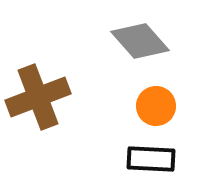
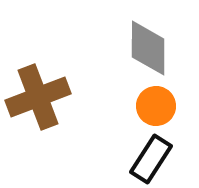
gray diamond: moved 8 px right, 7 px down; rotated 42 degrees clockwise
black rectangle: rotated 60 degrees counterclockwise
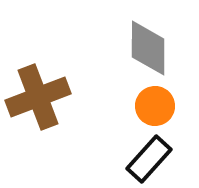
orange circle: moved 1 px left
black rectangle: moved 2 px left; rotated 9 degrees clockwise
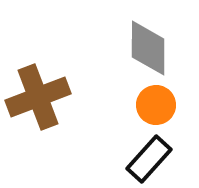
orange circle: moved 1 px right, 1 px up
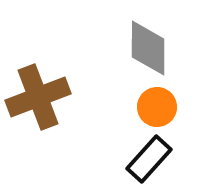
orange circle: moved 1 px right, 2 px down
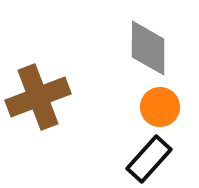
orange circle: moved 3 px right
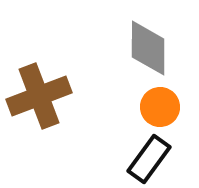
brown cross: moved 1 px right, 1 px up
black rectangle: rotated 6 degrees counterclockwise
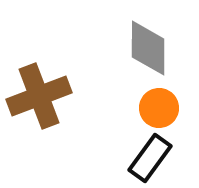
orange circle: moved 1 px left, 1 px down
black rectangle: moved 1 px right, 1 px up
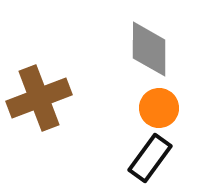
gray diamond: moved 1 px right, 1 px down
brown cross: moved 2 px down
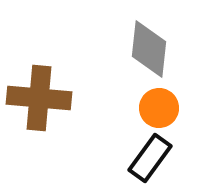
gray diamond: rotated 6 degrees clockwise
brown cross: rotated 26 degrees clockwise
